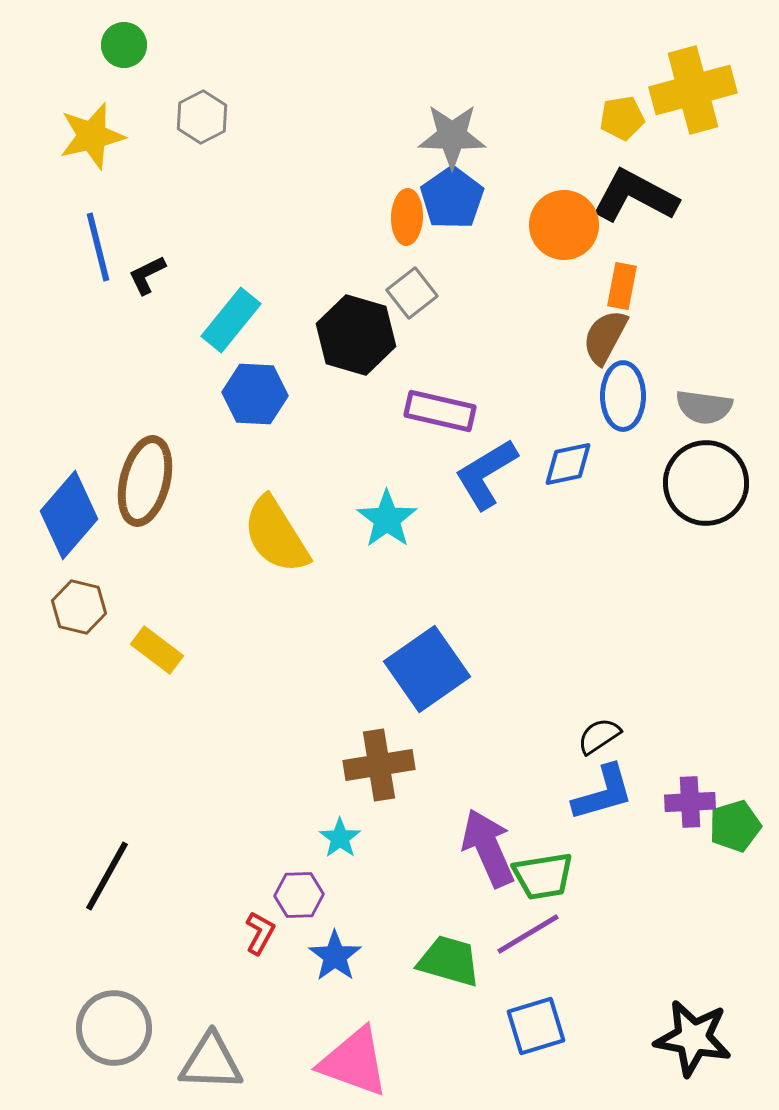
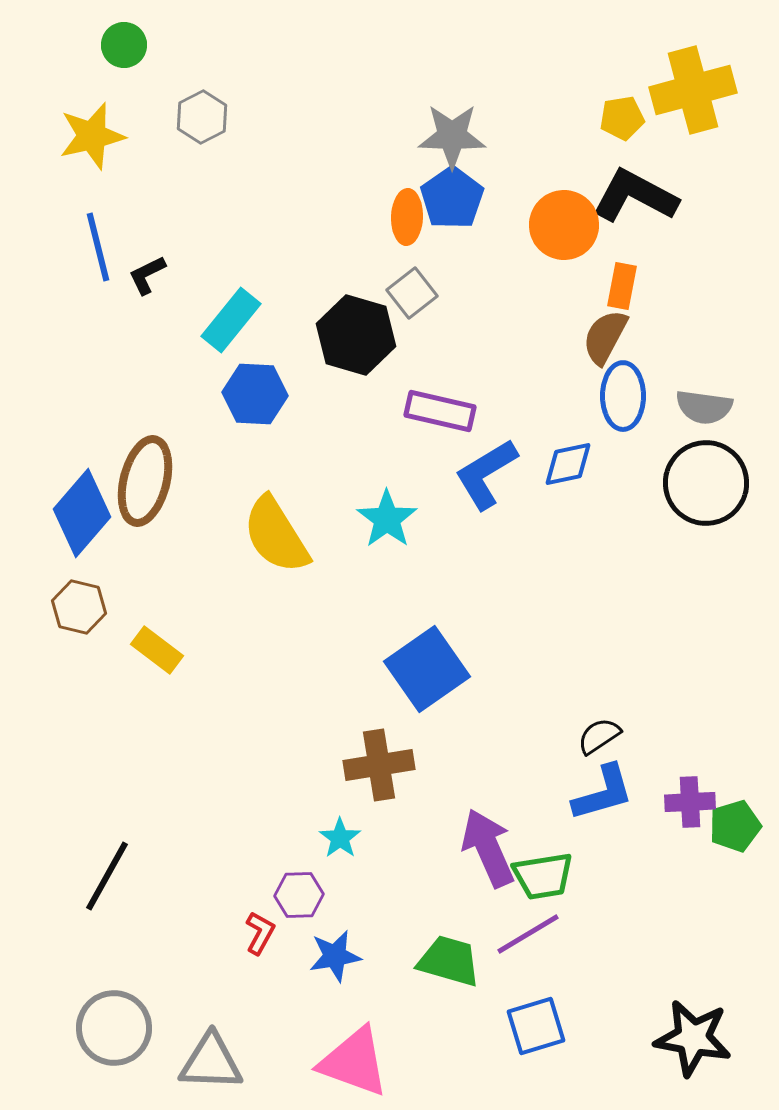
blue diamond at (69, 515): moved 13 px right, 2 px up
blue star at (335, 956): rotated 26 degrees clockwise
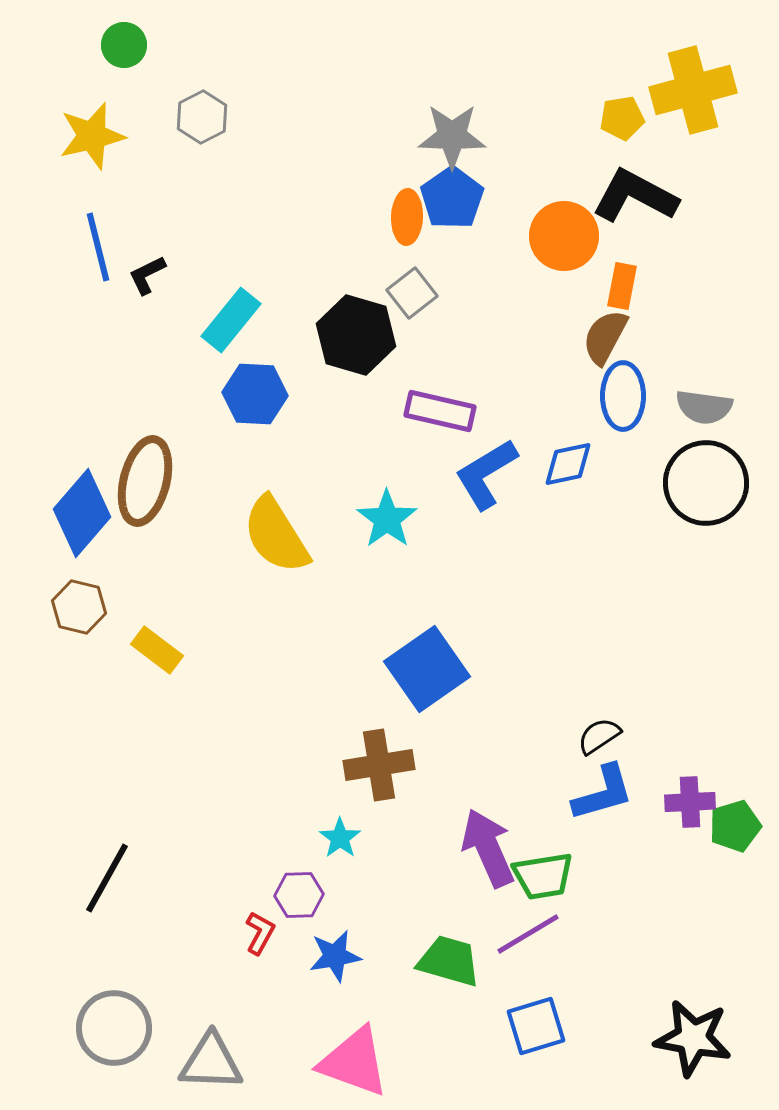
orange circle at (564, 225): moved 11 px down
black line at (107, 876): moved 2 px down
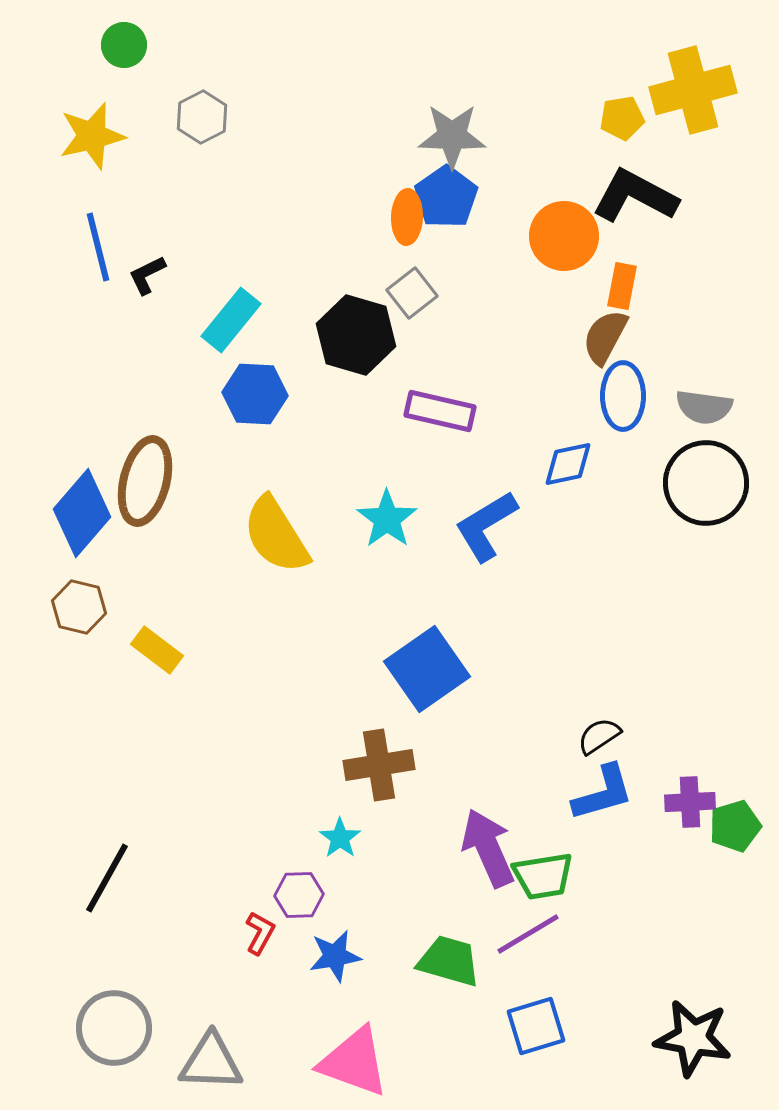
blue pentagon at (452, 198): moved 6 px left, 1 px up
blue L-shape at (486, 474): moved 52 px down
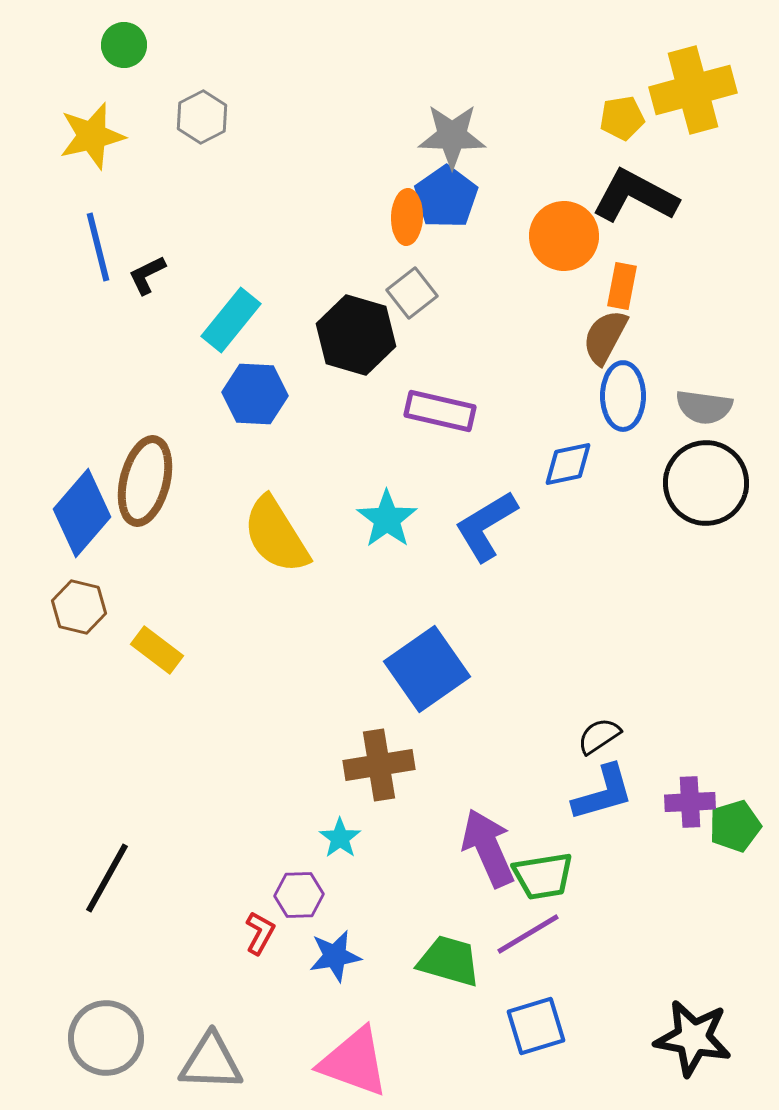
gray circle at (114, 1028): moved 8 px left, 10 px down
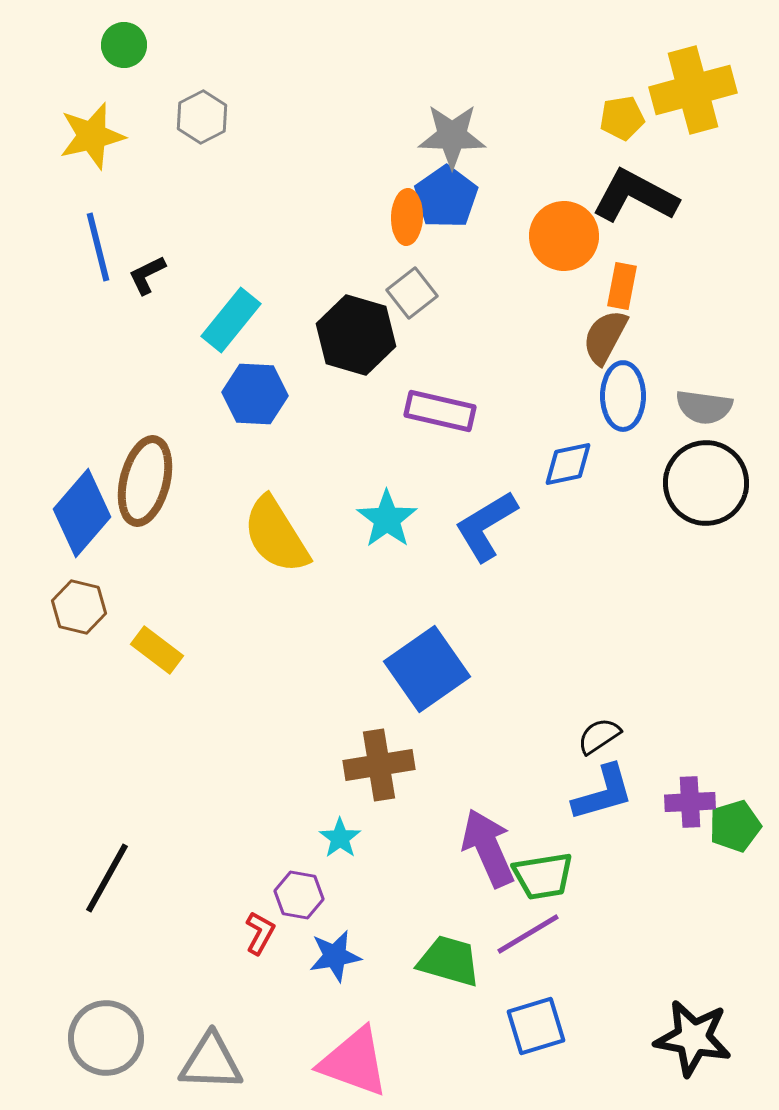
purple hexagon at (299, 895): rotated 12 degrees clockwise
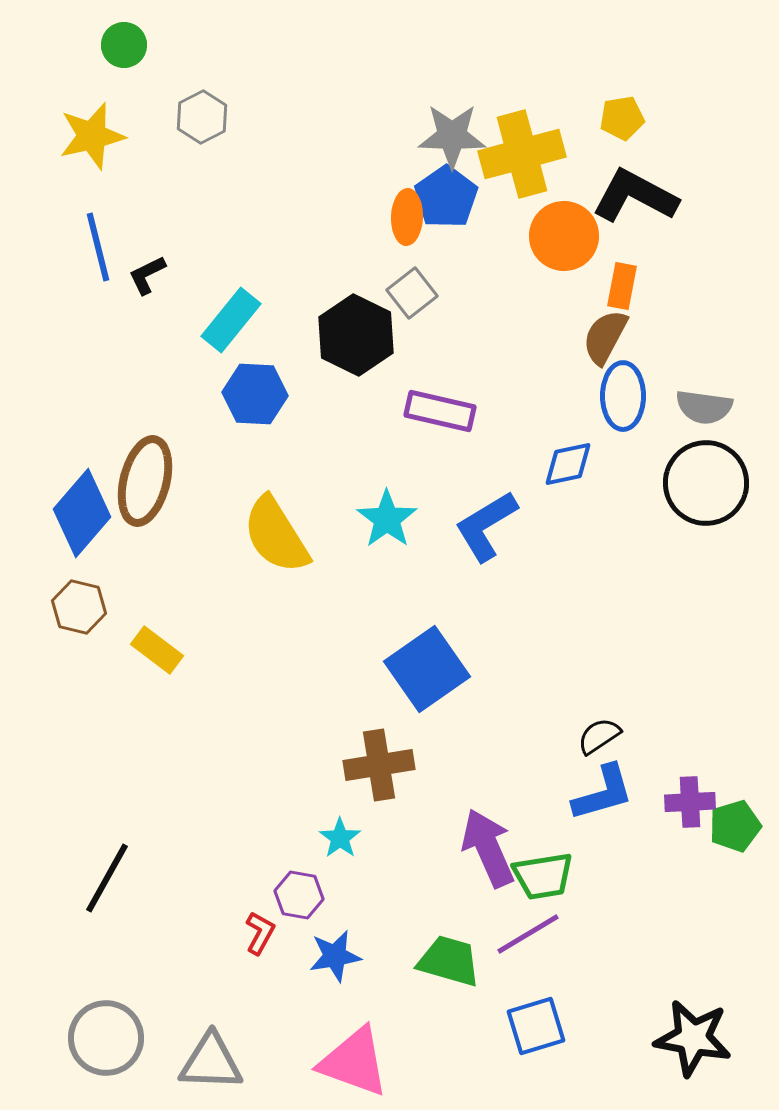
yellow cross at (693, 90): moved 171 px left, 64 px down
black hexagon at (356, 335): rotated 10 degrees clockwise
